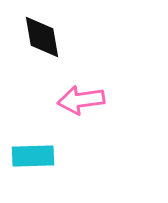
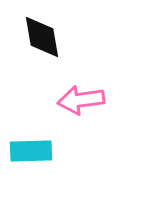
cyan rectangle: moved 2 px left, 5 px up
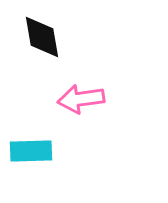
pink arrow: moved 1 px up
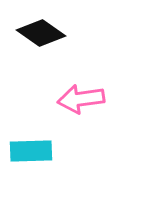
black diamond: moved 1 px left, 4 px up; rotated 45 degrees counterclockwise
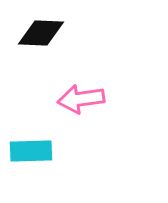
black diamond: rotated 33 degrees counterclockwise
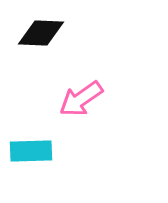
pink arrow: rotated 27 degrees counterclockwise
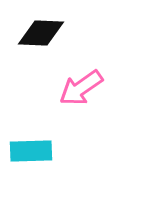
pink arrow: moved 11 px up
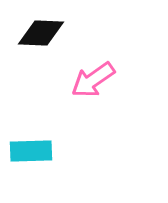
pink arrow: moved 12 px right, 8 px up
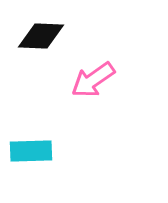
black diamond: moved 3 px down
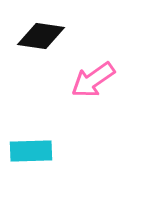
black diamond: rotated 6 degrees clockwise
